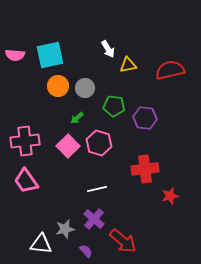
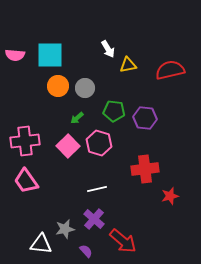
cyan square: rotated 12 degrees clockwise
green pentagon: moved 5 px down
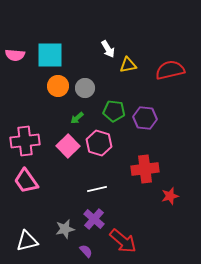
white triangle: moved 14 px left, 3 px up; rotated 20 degrees counterclockwise
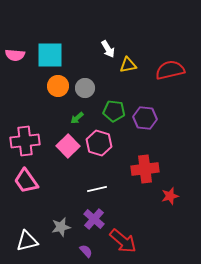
gray star: moved 4 px left, 2 px up
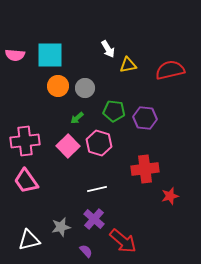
white triangle: moved 2 px right, 1 px up
